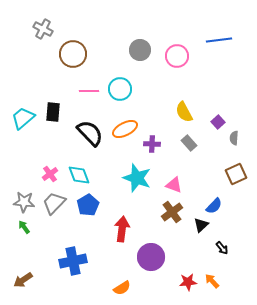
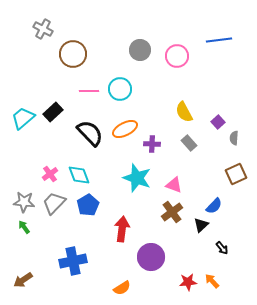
black rectangle: rotated 42 degrees clockwise
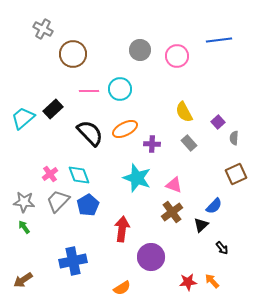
black rectangle: moved 3 px up
gray trapezoid: moved 4 px right, 2 px up
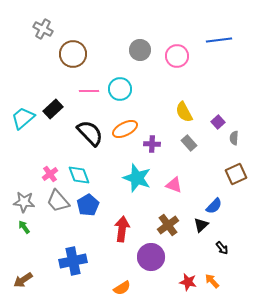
gray trapezoid: rotated 85 degrees counterclockwise
brown cross: moved 4 px left, 13 px down
red star: rotated 18 degrees clockwise
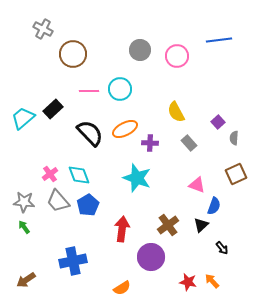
yellow semicircle: moved 8 px left
purple cross: moved 2 px left, 1 px up
pink triangle: moved 23 px right
blue semicircle: rotated 24 degrees counterclockwise
brown arrow: moved 3 px right
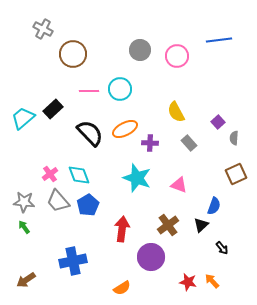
pink triangle: moved 18 px left
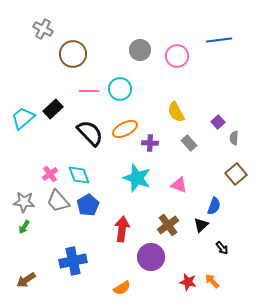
brown square: rotated 15 degrees counterclockwise
green arrow: rotated 112 degrees counterclockwise
